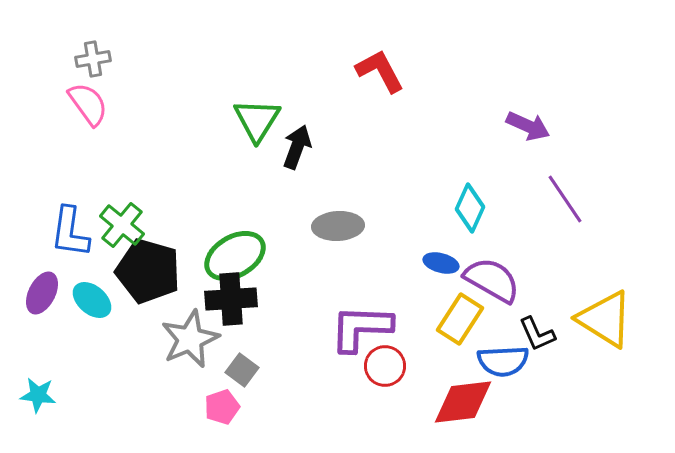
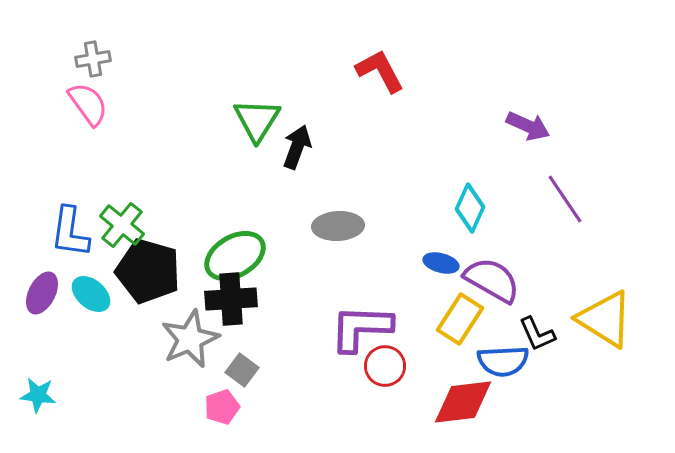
cyan ellipse: moved 1 px left, 6 px up
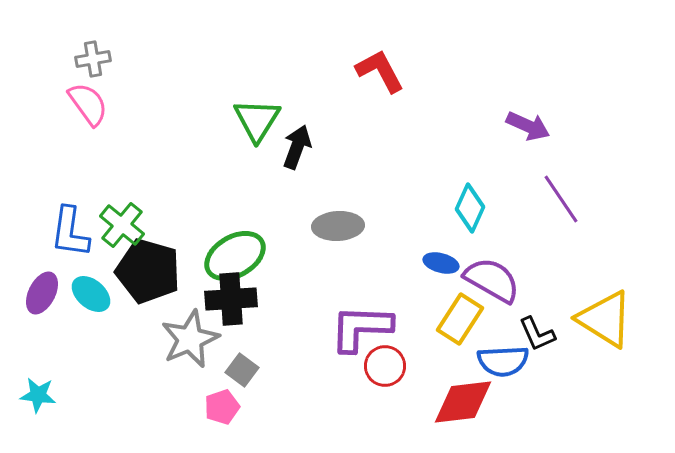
purple line: moved 4 px left
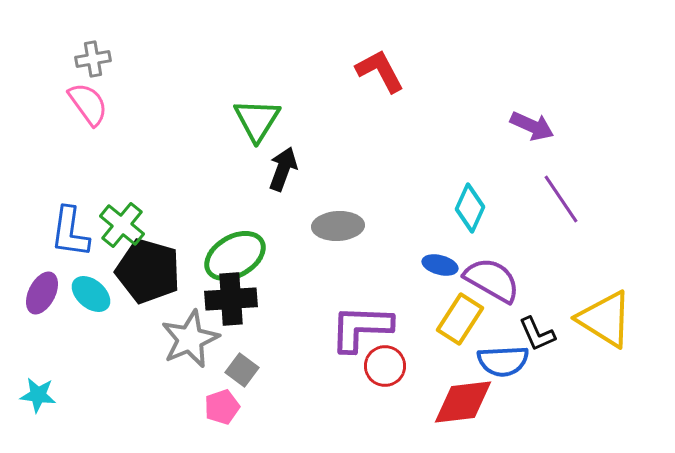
purple arrow: moved 4 px right
black arrow: moved 14 px left, 22 px down
blue ellipse: moved 1 px left, 2 px down
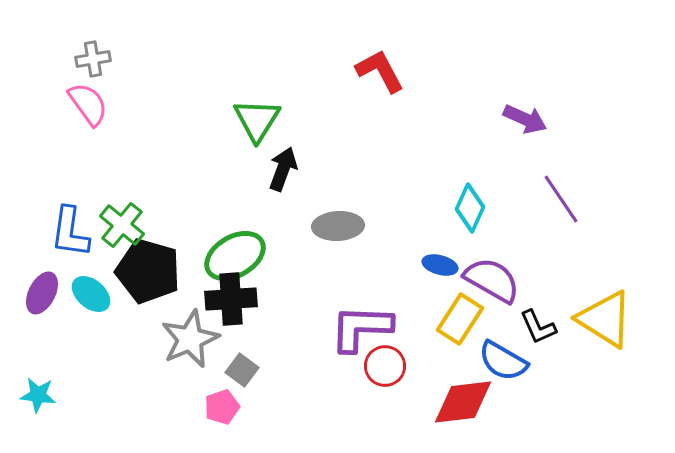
purple arrow: moved 7 px left, 7 px up
black L-shape: moved 1 px right, 7 px up
blue semicircle: rotated 33 degrees clockwise
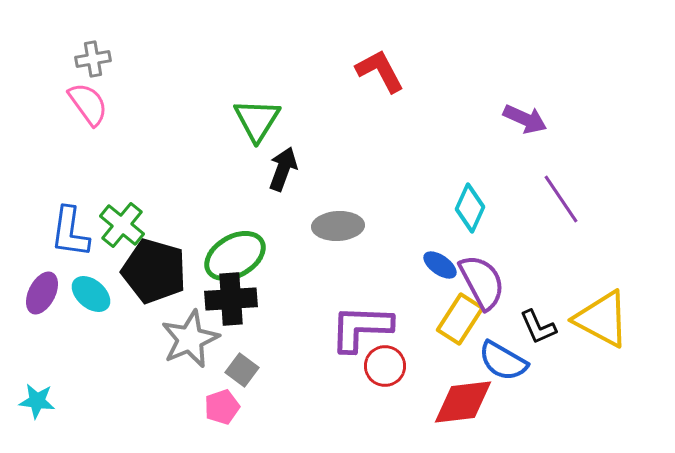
blue ellipse: rotated 20 degrees clockwise
black pentagon: moved 6 px right
purple semicircle: moved 10 px left, 2 px down; rotated 32 degrees clockwise
yellow triangle: moved 3 px left; rotated 4 degrees counterclockwise
cyan star: moved 1 px left, 6 px down
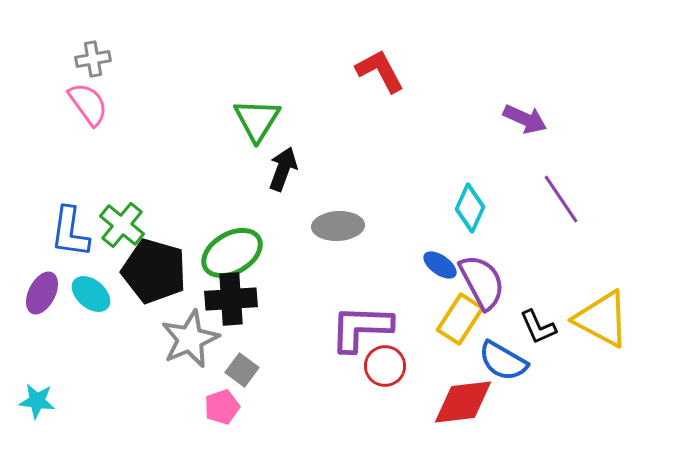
green ellipse: moved 3 px left, 3 px up
